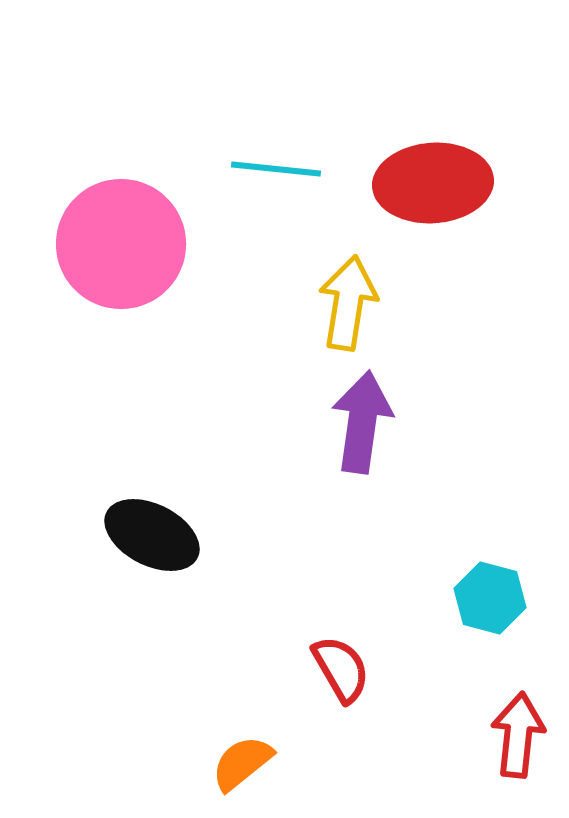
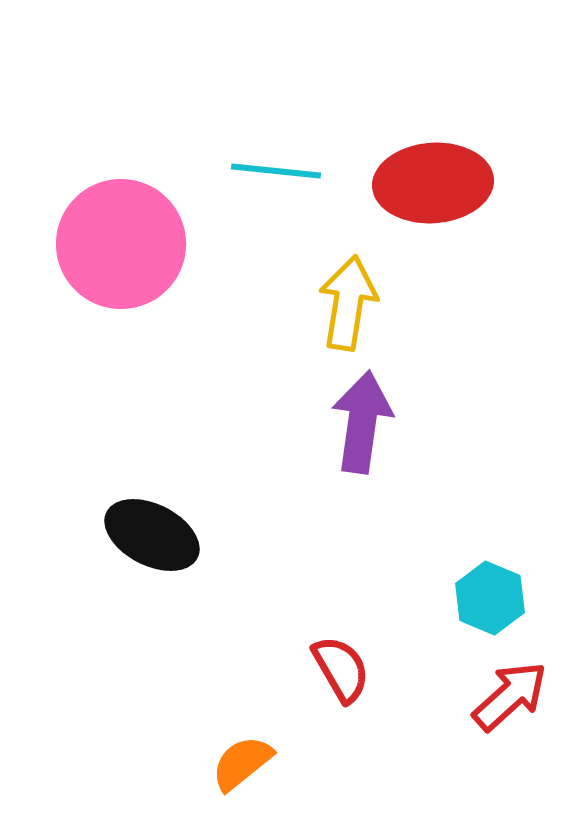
cyan line: moved 2 px down
cyan hexagon: rotated 8 degrees clockwise
red arrow: moved 8 px left, 39 px up; rotated 42 degrees clockwise
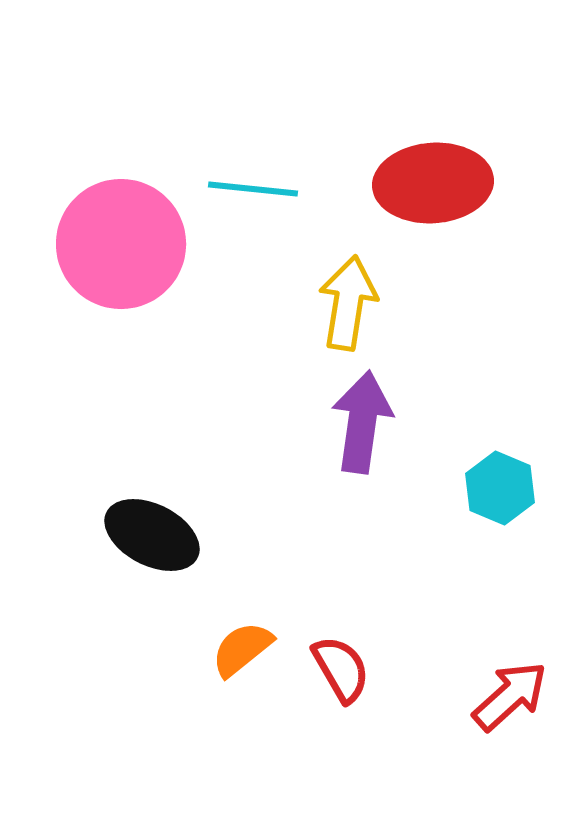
cyan line: moved 23 px left, 18 px down
cyan hexagon: moved 10 px right, 110 px up
orange semicircle: moved 114 px up
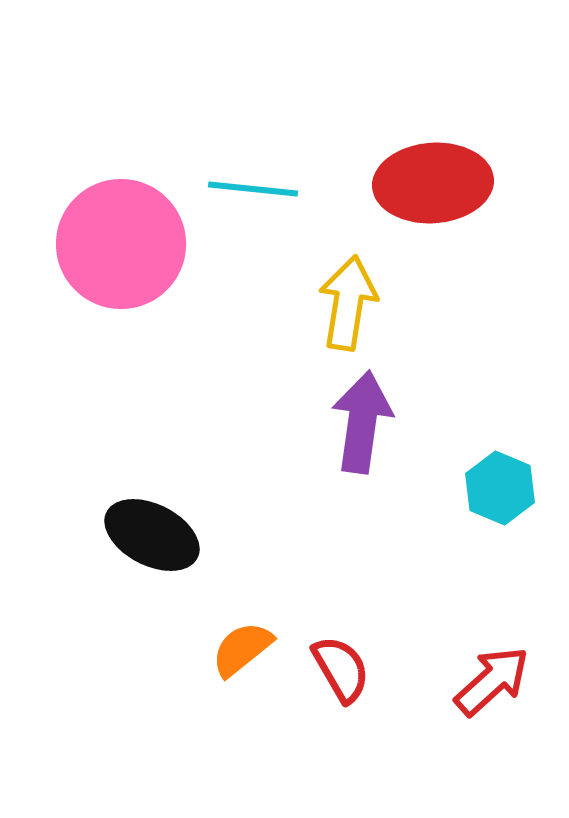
red arrow: moved 18 px left, 15 px up
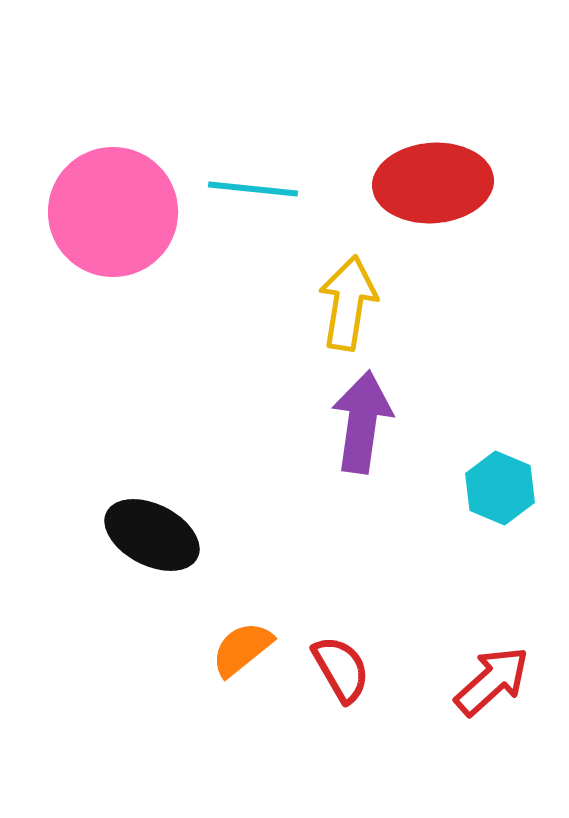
pink circle: moved 8 px left, 32 px up
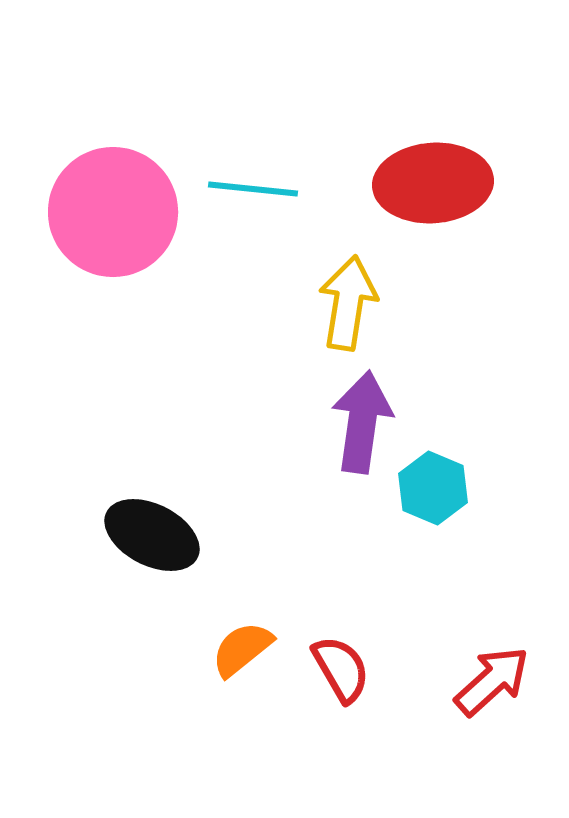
cyan hexagon: moved 67 px left
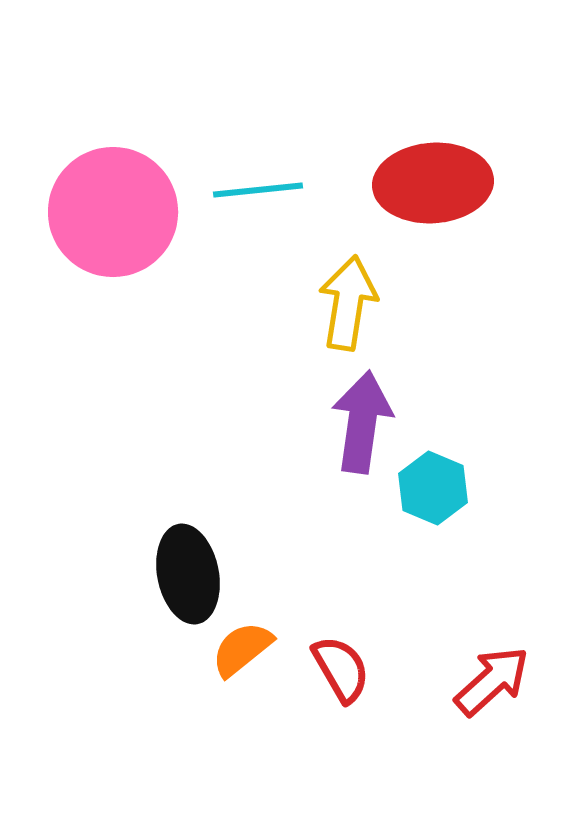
cyan line: moved 5 px right, 1 px down; rotated 12 degrees counterclockwise
black ellipse: moved 36 px right, 39 px down; rotated 52 degrees clockwise
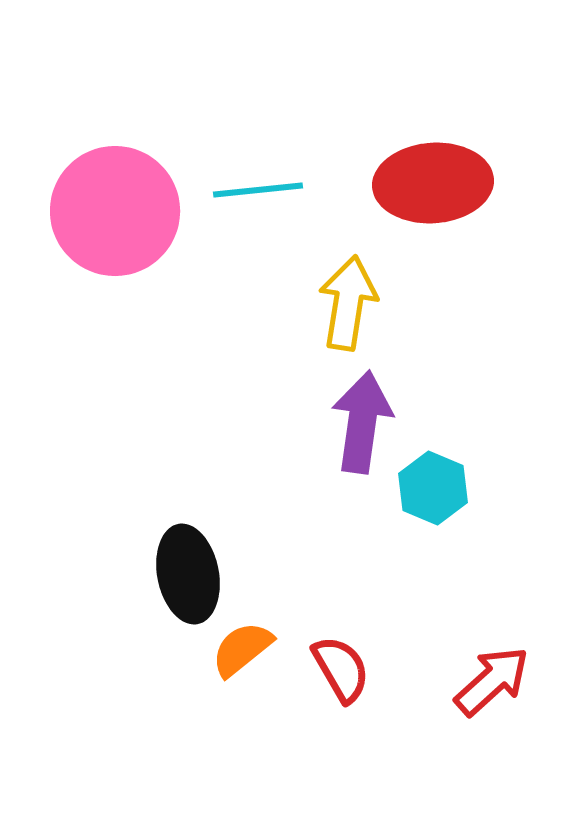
pink circle: moved 2 px right, 1 px up
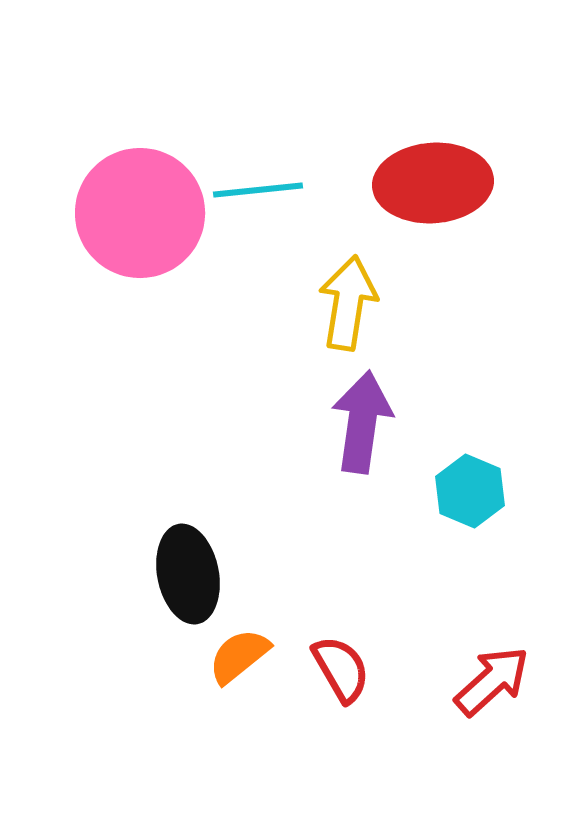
pink circle: moved 25 px right, 2 px down
cyan hexagon: moved 37 px right, 3 px down
orange semicircle: moved 3 px left, 7 px down
